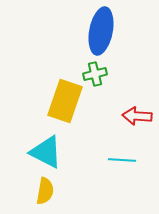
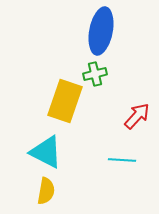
red arrow: rotated 128 degrees clockwise
yellow semicircle: moved 1 px right
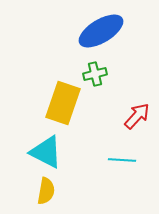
blue ellipse: rotated 48 degrees clockwise
yellow rectangle: moved 2 px left, 2 px down
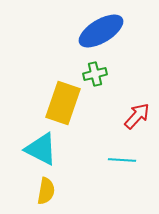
cyan triangle: moved 5 px left, 3 px up
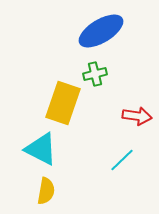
red arrow: rotated 56 degrees clockwise
cyan line: rotated 48 degrees counterclockwise
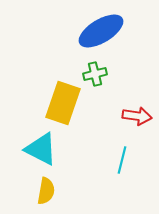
cyan line: rotated 32 degrees counterclockwise
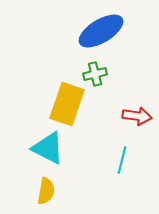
yellow rectangle: moved 4 px right, 1 px down
cyan triangle: moved 7 px right, 1 px up
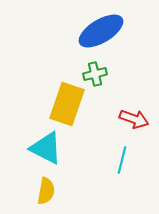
red arrow: moved 3 px left, 3 px down; rotated 12 degrees clockwise
cyan triangle: moved 2 px left
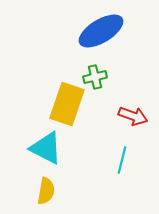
green cross: moved 3 px down
red arrow: moved 1 px left, 3 px up
